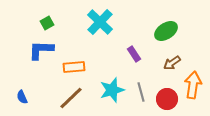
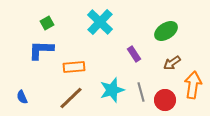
red circle: moved 2 px left, 1 px down
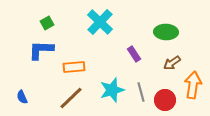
green ellipse: moved 1 px down; rotated 35 degrees clockwise
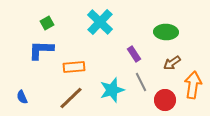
gray line: moved 10 px up; rotated 12 degrees counterclockwise
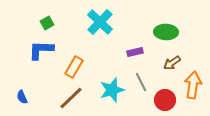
purple rectangle: moved 1 px right, 2 px up; rotated 70 degrees counterclockwise
orange rectangle: rotated 55 degrees counterclockwise
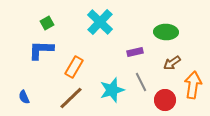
blue semicircle: moved 2 px right
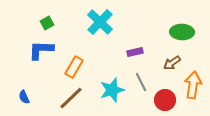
green ellipse: moved 16 px right
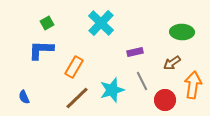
cyan cross: moved 1 px right, 1 px down
gray line: moved 1 px right, 1 px up
brown line: moved 6 px right
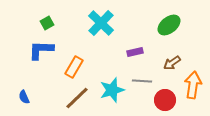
green ellipse: moved 13 px left, 7 px up; rotated 40 degrees counterclockwise
gray line: rotated 60 degrees counterclockwise
